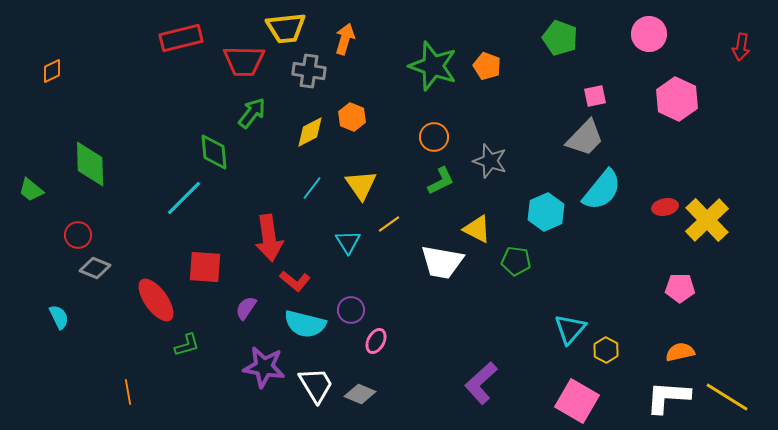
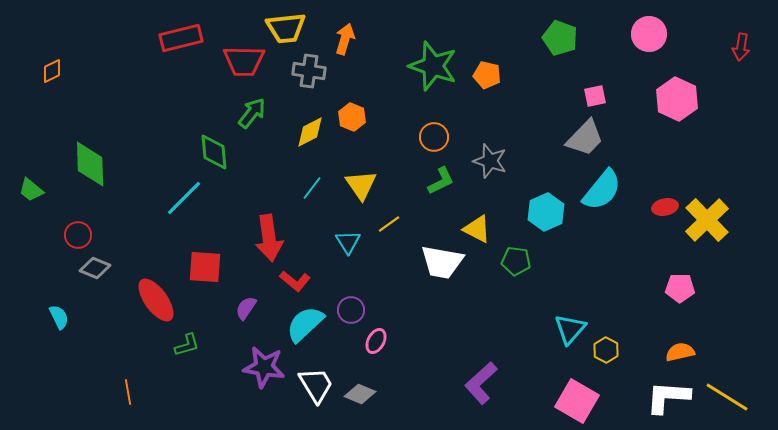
orange pentagon at (487, 66): moved 9 px down; rotated 8 degrees counterclockwise
cyan semicircle at (305, 324): rotated 123 degrees clockwise
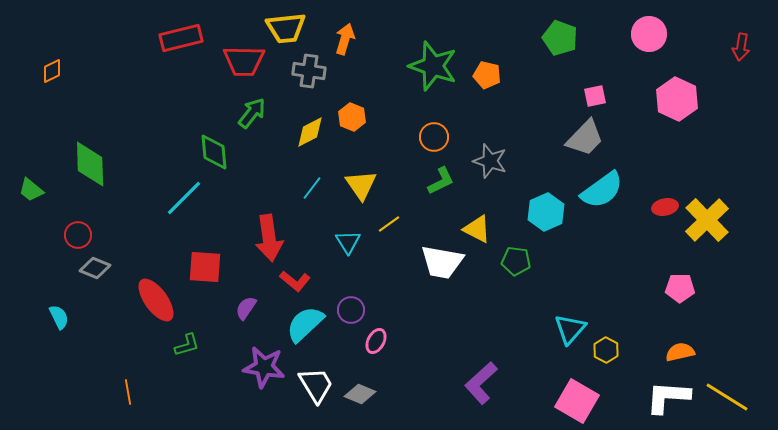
cyan semicircle at (602, 190): rotated 15 degrees clockwise
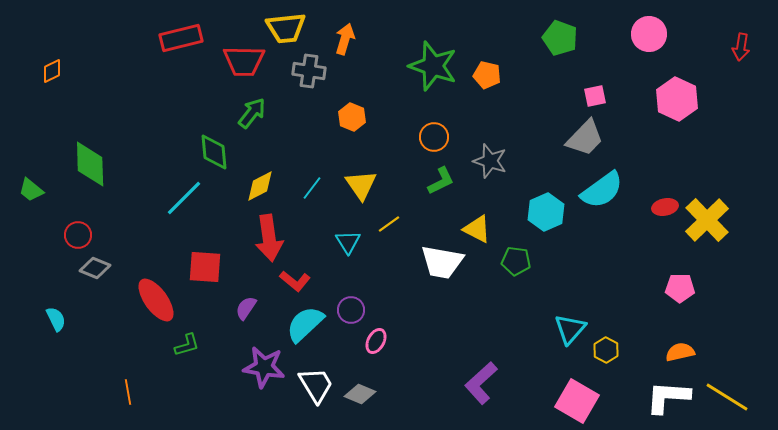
yellow diamond at (310, 132): moved 50 px left, 54 px down
cyan semicircle at (59, 317): moved 3 px left, 2 px down
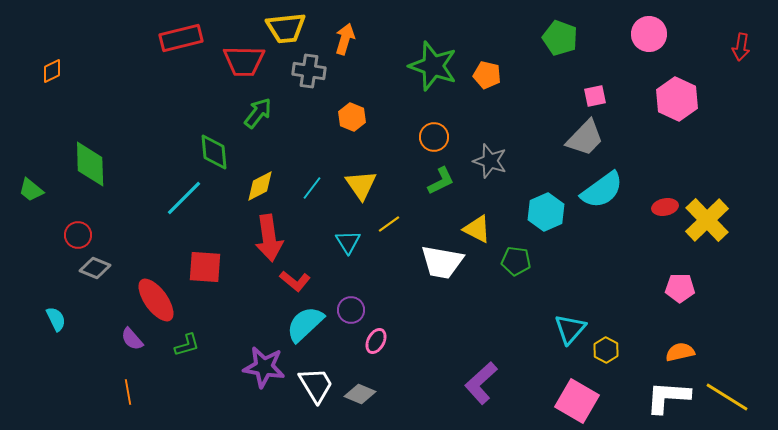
green arrow at (252, 113): moved 6 px right
purple semicircle at (246, 308): moved 114 px left, 31 px down; rotated 75 degrees counterclockwise
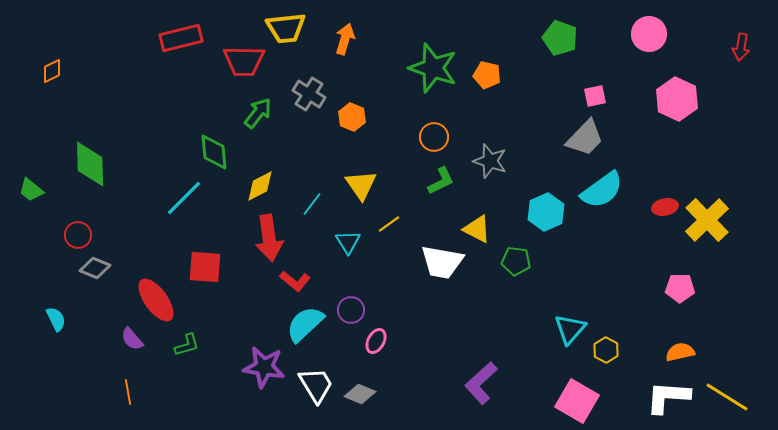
green star at (433, 66): moved 2 px down
gray cross at (309, 71): moved 23 px down; rotated 24 degrees clockwise
cyan line at (312, 188): moved 16 px down
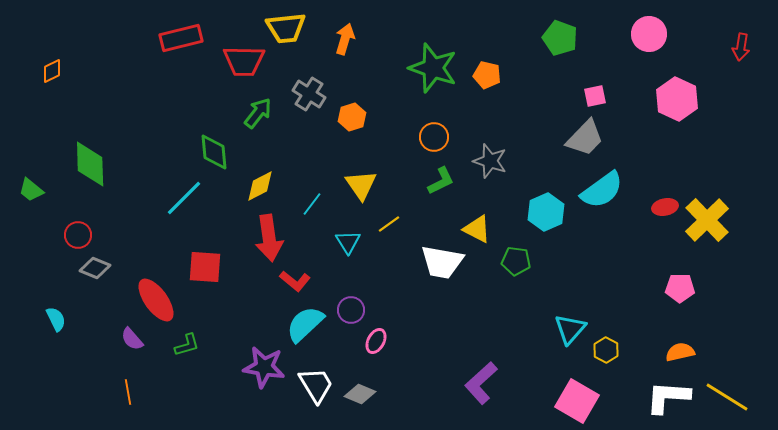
orange hexagon at (352, 117): rotated 20 degrees clockwise
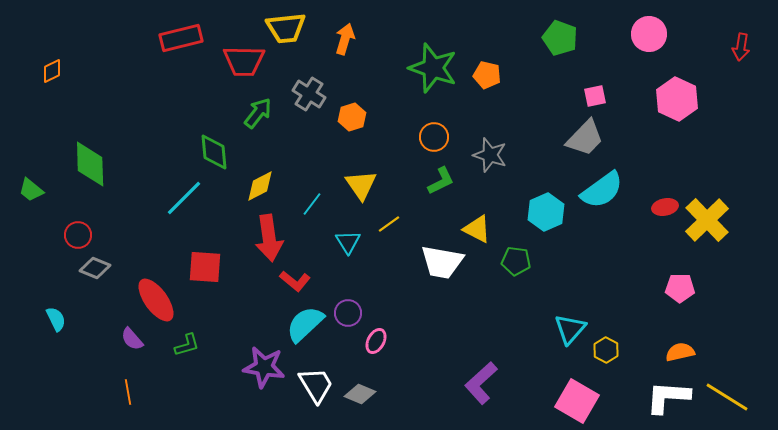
gray star at (490, 161): moved 6 px up
purple circle at (351, 310): moved 3 px left, 3 px down
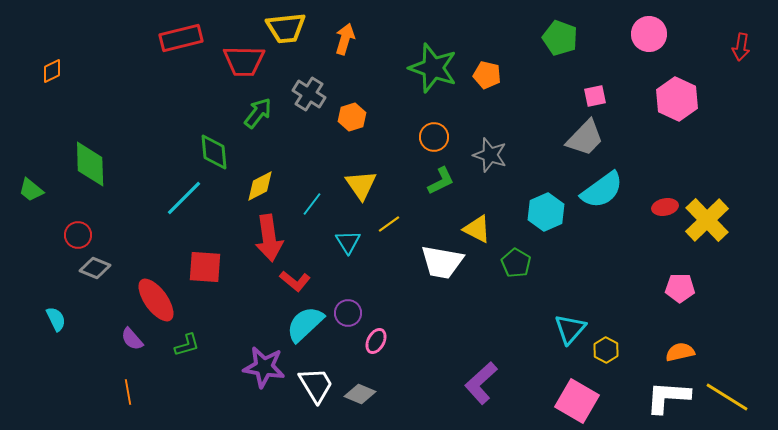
green pentagon at (516, 261): moved 2 px down; rotated 24 degrees clockwise
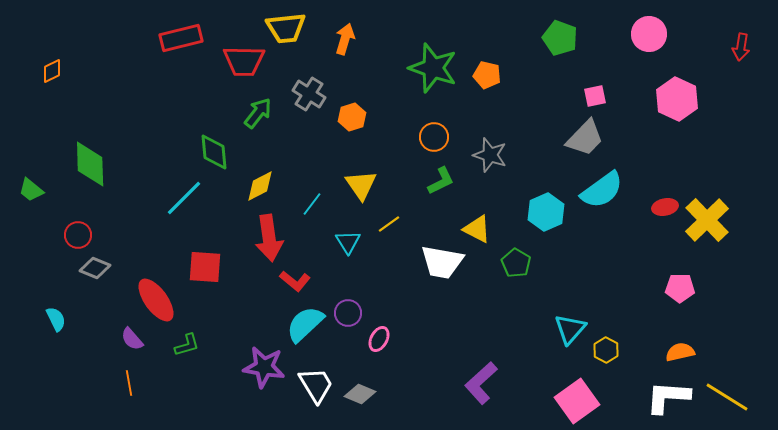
pink ellipse at (376, 341): moved 3 px right, 2 px up
orange line at (128, 392): moved 1 px right, 9 px up
pink square at (577, 401): rotated 24 degrees clockwise
